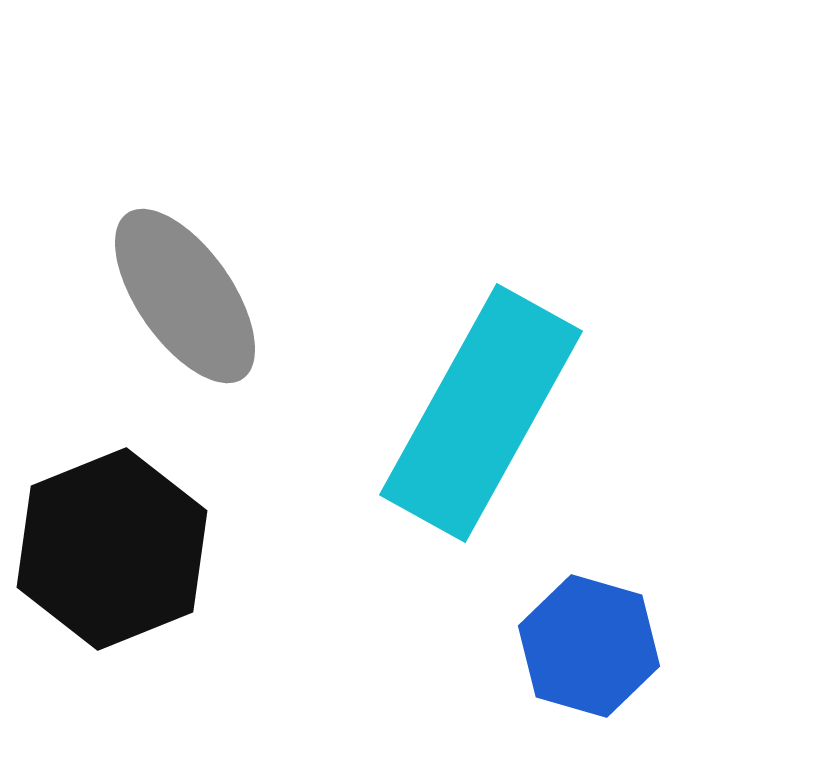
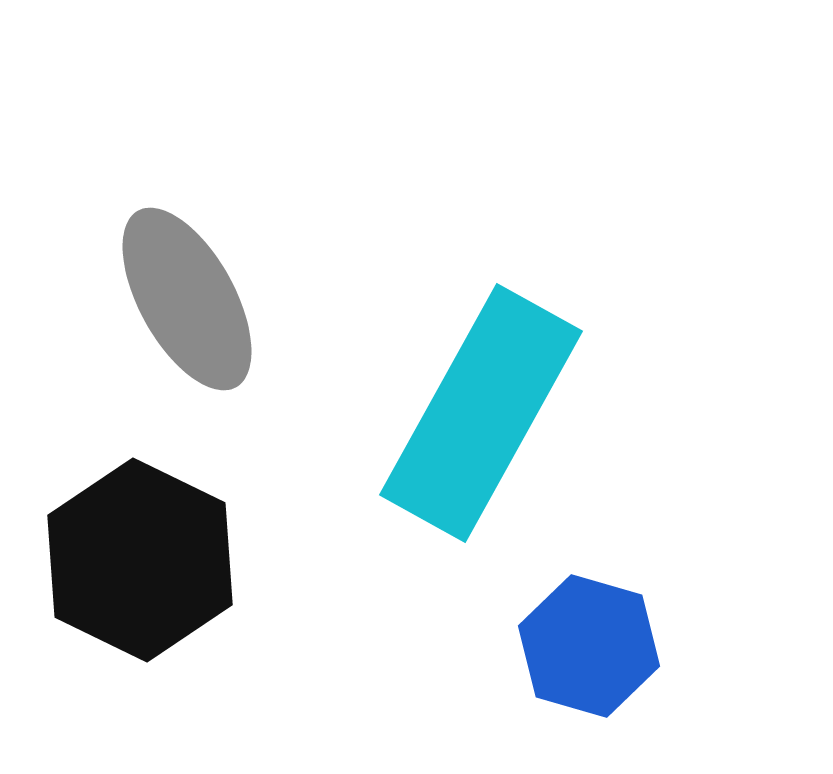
gray ellipse: moved 2 px right, 3 px down; rotated 6 degrees clockwise
black hexagon: moved 28 px right, 11 px down; rotated 12 degrees counterclockwise
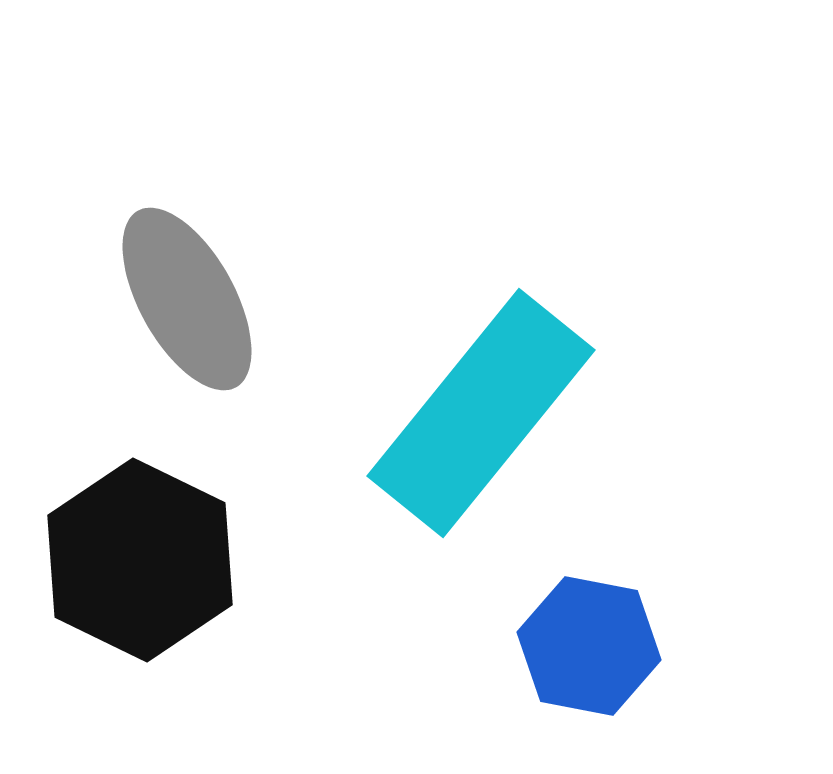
cyan rectangle: rotated 10 degrees clockwise
blue hexagon: rotated 5 degrees counterclockwise
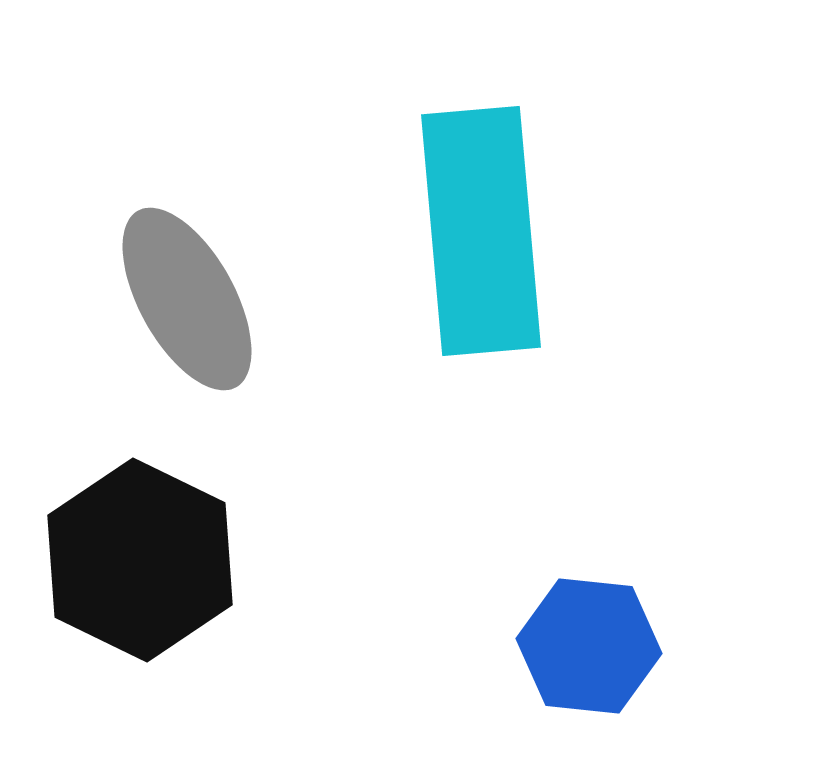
cyan rectangle: moved 182 px up; rotated 44 degrees counterclockwise
blue hexagon: rotated 5 degrees counterclockwise
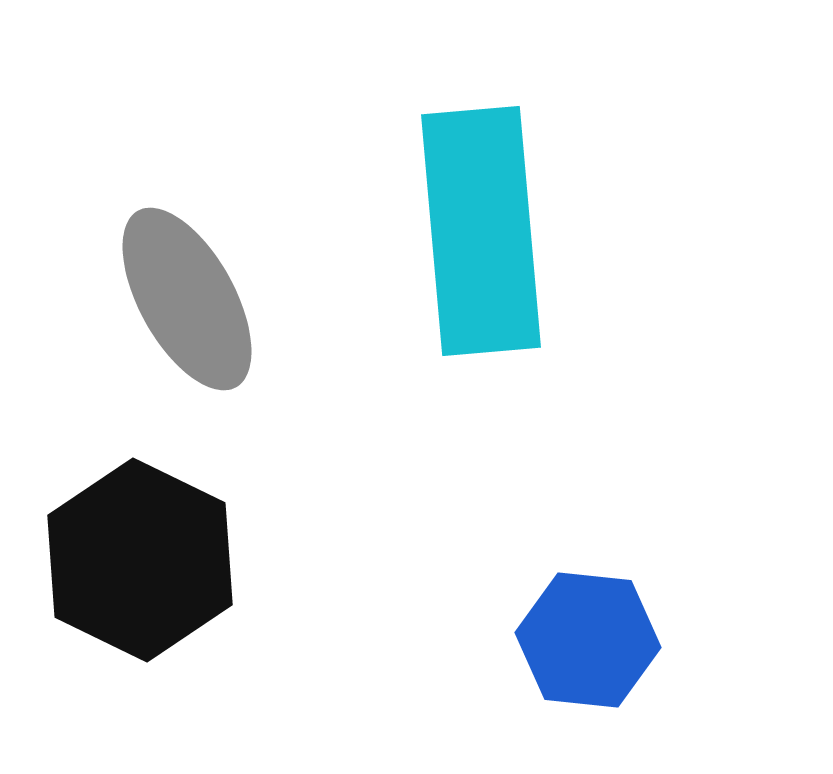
blue hexagon: moved 1 px left, 6 px up
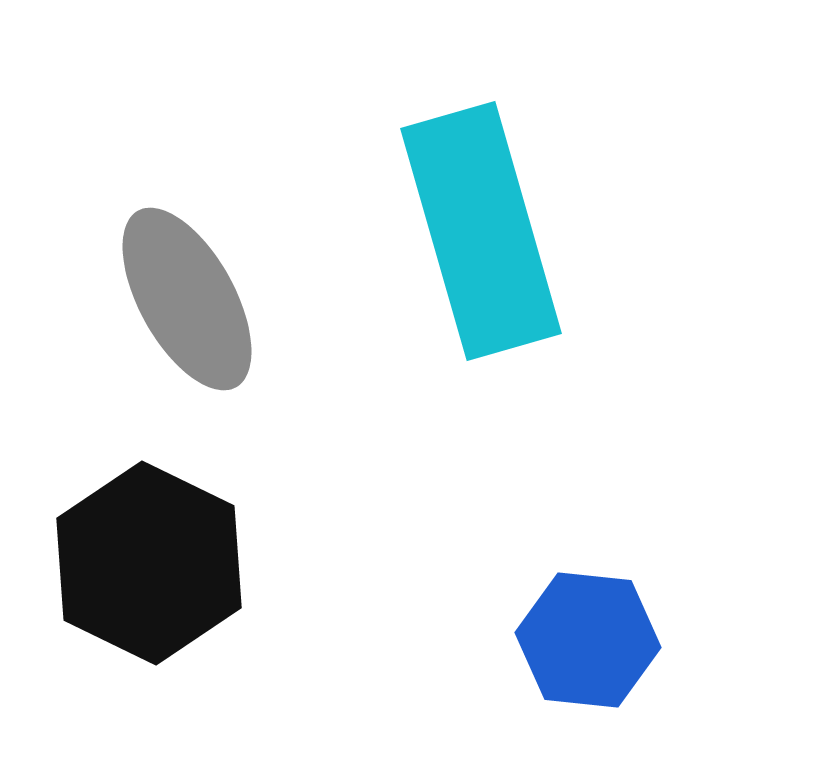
cyan rectangle: rotated 11 degrees counterclockwise
black hexagon: moved 9 px right, 3 px down
